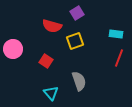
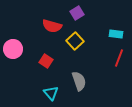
yellow square: rotated 24 degrees counterclockwise
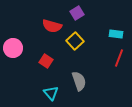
pink circle: moved 1 px up
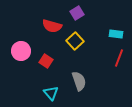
pink circle: moved 8 px right, 3 px down
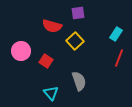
purple square: moved 1 px right; rotated 24 degrees clockwise
cyan rectangle: rotated 64 degrees counterclockwise
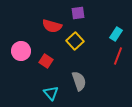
red line: moved 1 px left, 2 px up
